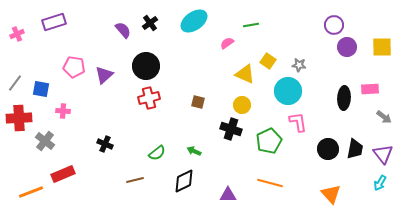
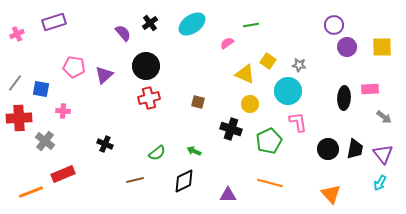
cyan ellipse at (194, 21): moved 2 px left, 3 px down
purple semicircle at (123, 30): moved 3 px down
yellow circle at (242, 105): moved 8 px right, 1 px up
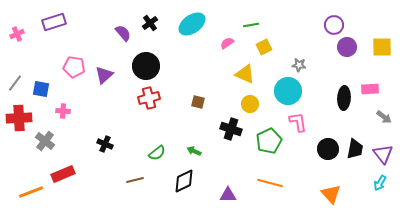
yellow square at (268, 61): moved 4 px left, 14 px up; rotated 28 degrees clockwise
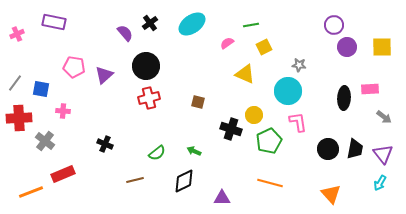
purple rectangle at (54, 22): rotated 30 degrees clockwise
purple semicircle at (123, 33): moved 2 px right
yellow circle at (250, 104): moved 4 px right, 11 px down
purple triangle at (228, 195): moved 6 px left, 3 px down
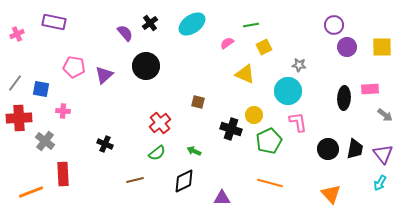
red cross at (149, 98): moved 11 px right, 25 px down; rotated 25 degrees counterclockwise
gray arrow at (384, 117): moved 1 px right, 2 px up
red rectangle at (63, 174): rotated 70 degrees counterclockwise
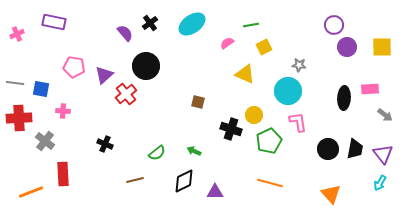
gray line at (15, 83): rotated 60 degrees clockwise
red cross at (160, 123): moved 34 px left, 29 px up
purple triangle at (222, 198): moved 7 px left, 6 px up
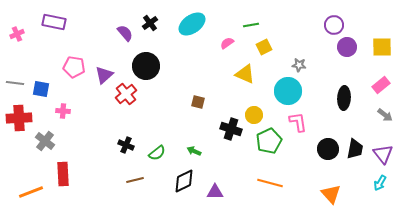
pink rectangle at (370, 89): moved 11 px right, 4 px up; rotated 36 degrees counterclockwise
black cross at (105, 144): moved 21 px right, 1 px down
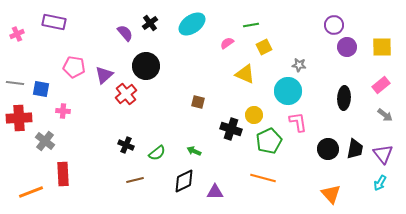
orange line at (270, 183): moved 7 px left, 5 px up
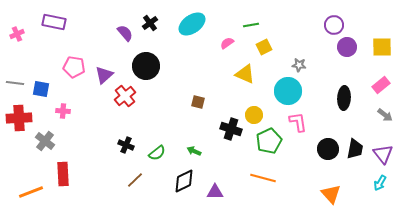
red cross at (126, 94): moved 1 px left, 2 px down
brown line at (135, 180): rotated 30 degrees counterclockwise
